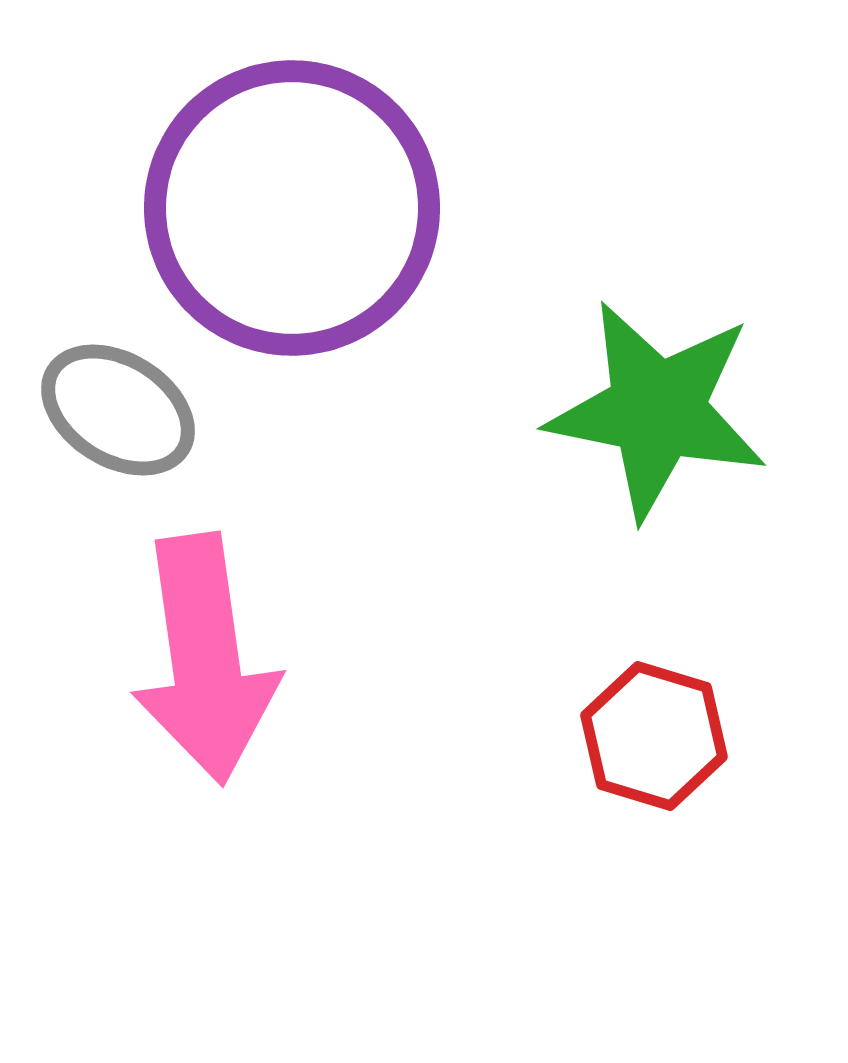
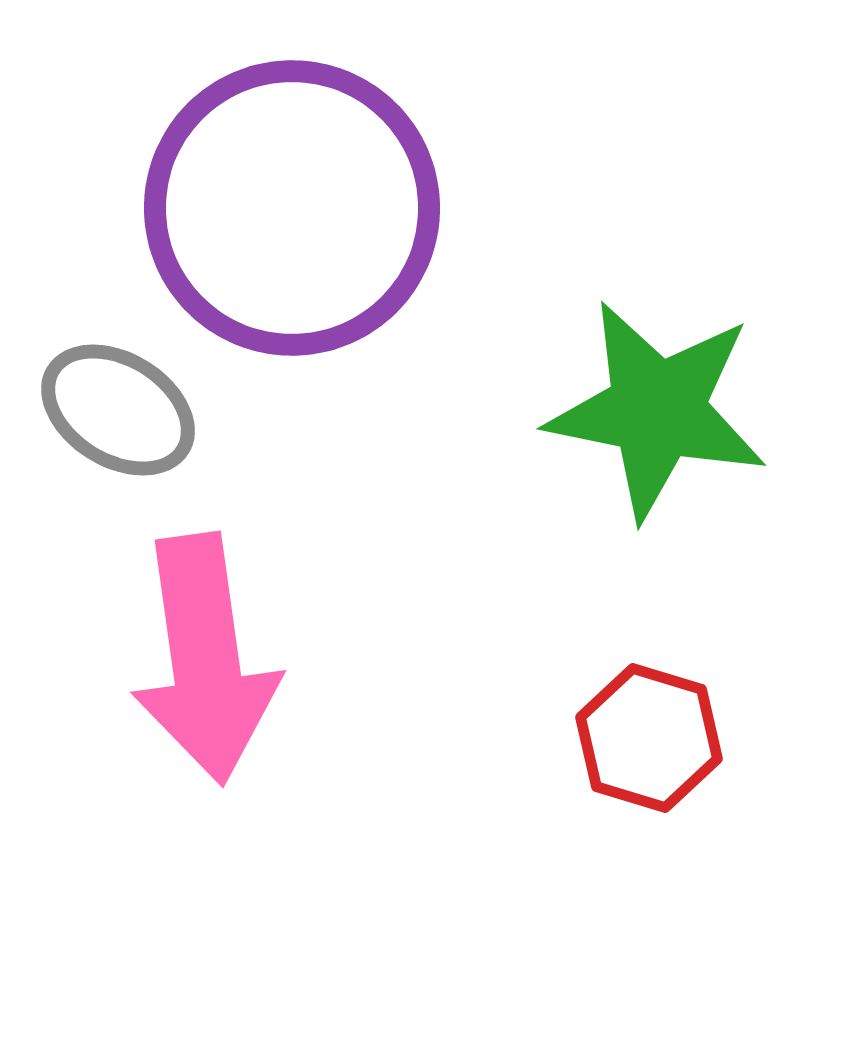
red hexagon: moved 5 px left, 2 px down
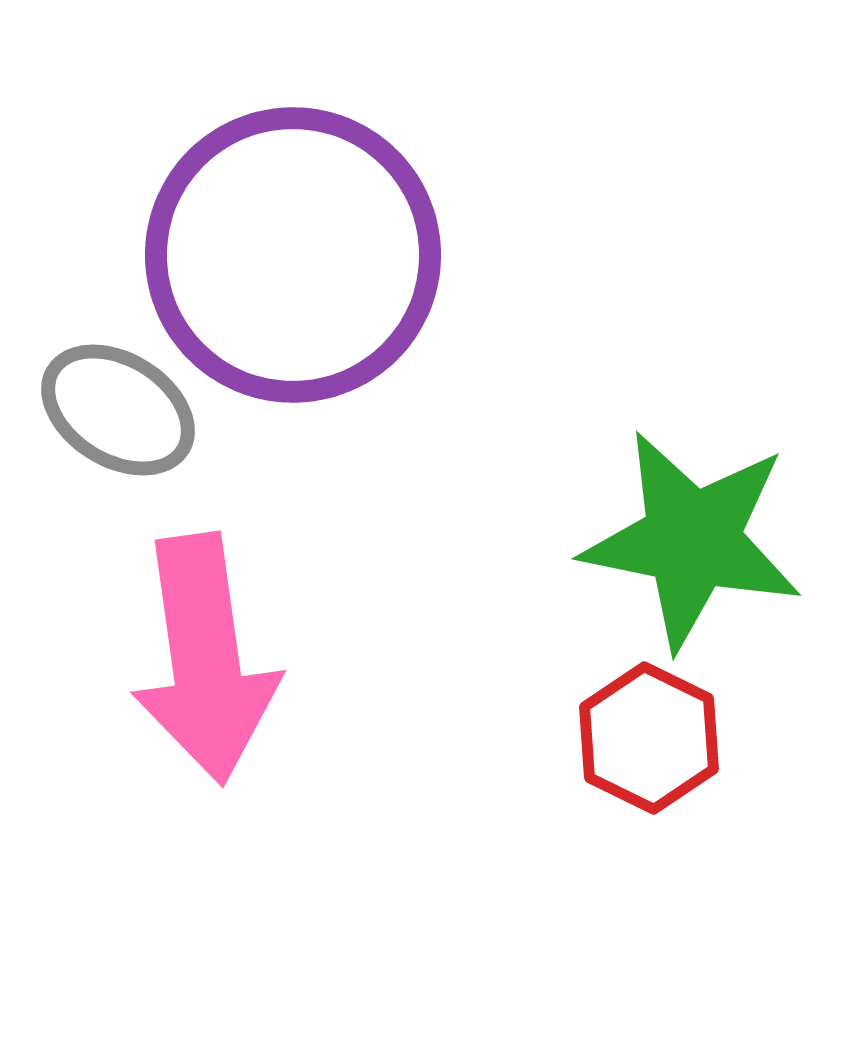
purple circle: moved 1 px right, 47 px down
green star: moved 35 px right, 130 px down
red hexagon: rotated 9 degrees clockwise
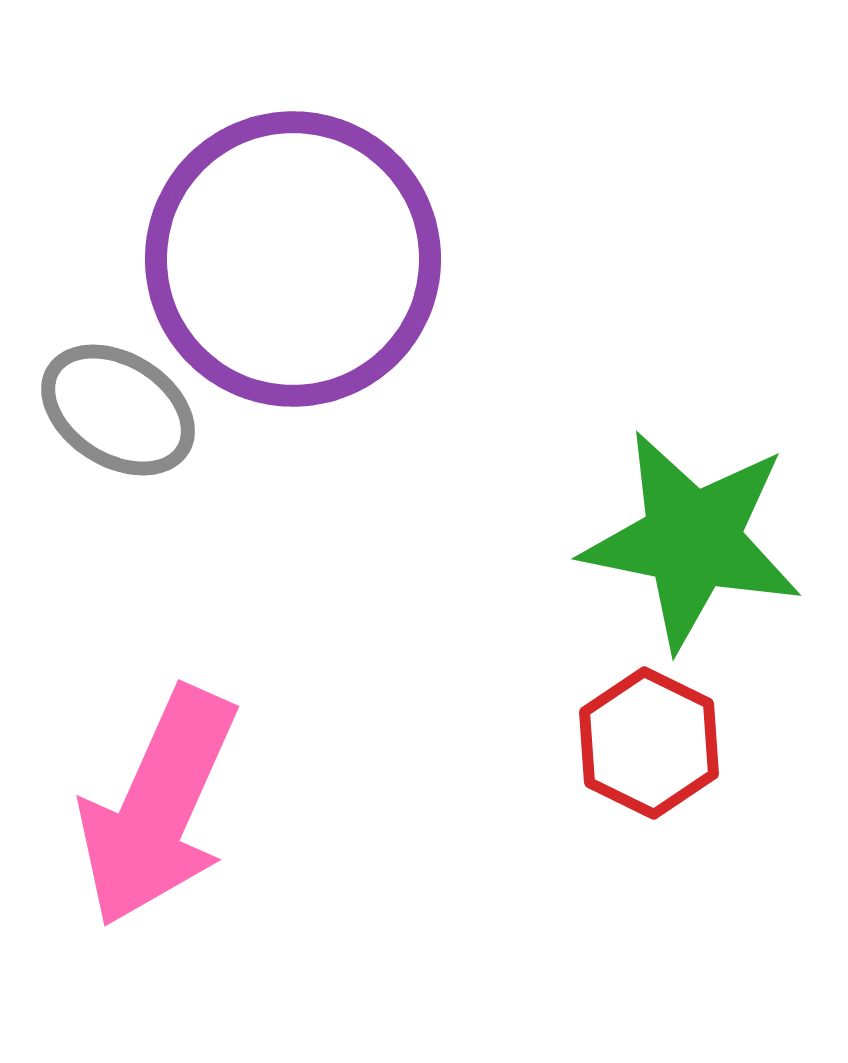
purple circle: moved 4 px down
pink arrow: moved 47 px left, 148 px down; rotated 32 degrees clockwise
red hexagon: moved 5 px down
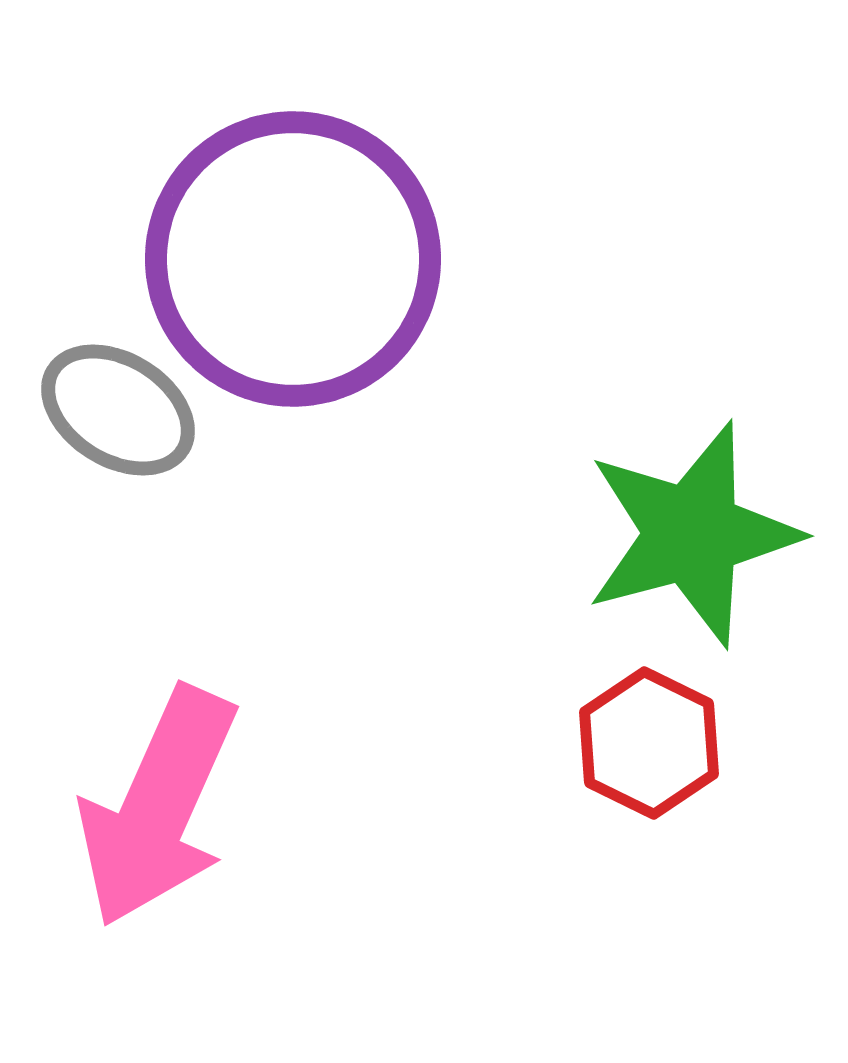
green star: moved 6 px up; rotated 26 degrees counterclockwise
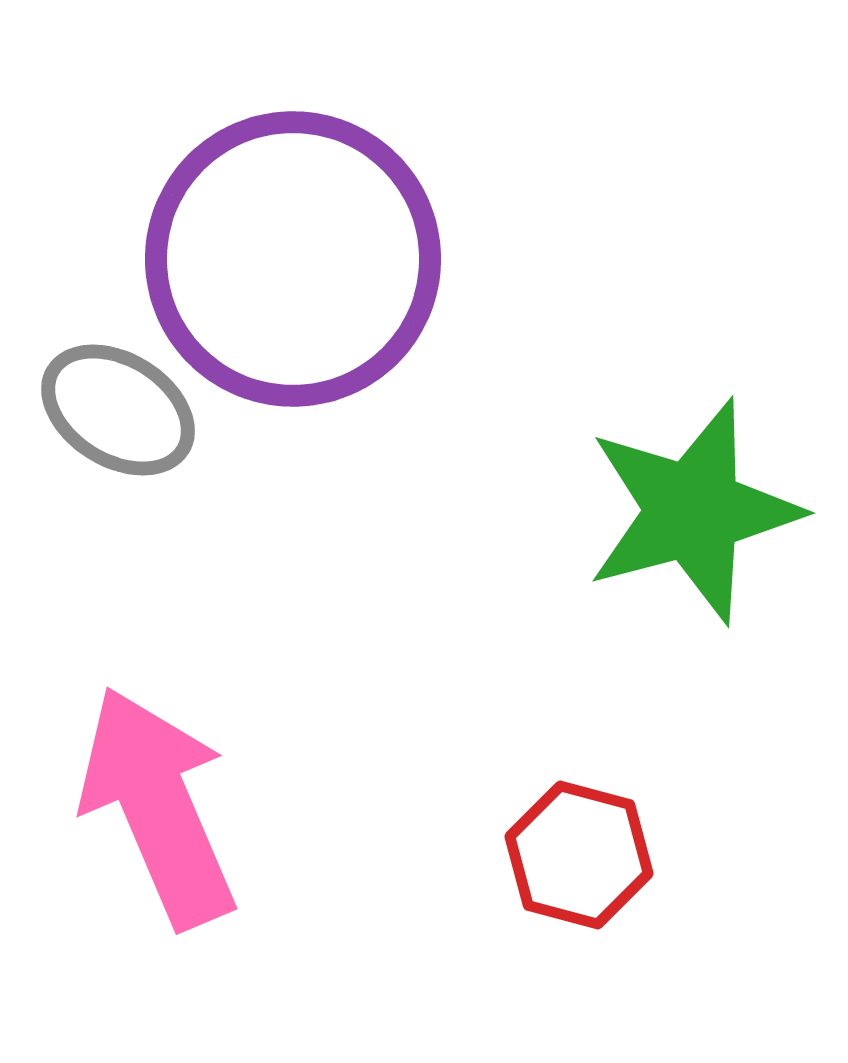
green star: moved 1 px right, 23 px up
red hexagon: moved 70 px left, 112 px down; rotated 11 degrees counterclockwise
pink arrow: rotated 133 degrees clockwise
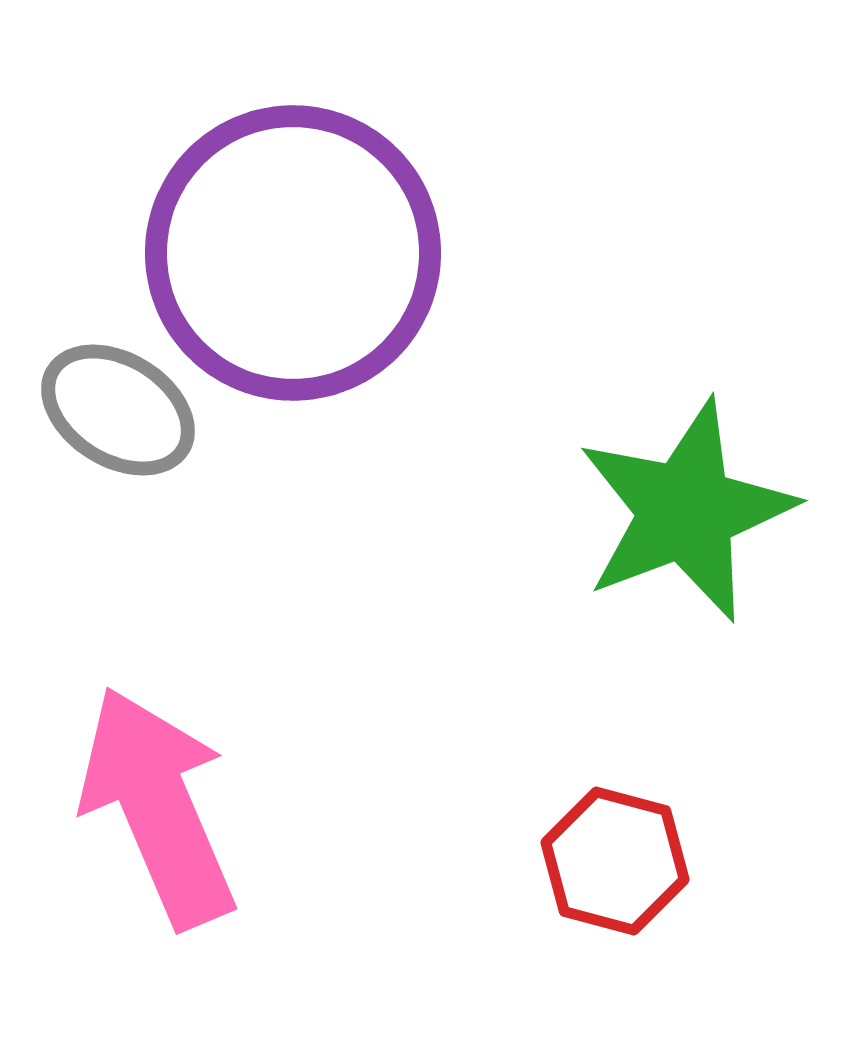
purple circle: moved 6 px up
green star: moved 7 px left; rotated 6 degrees counterclockwise
red hexagon: moved 36 px right, 6 px down
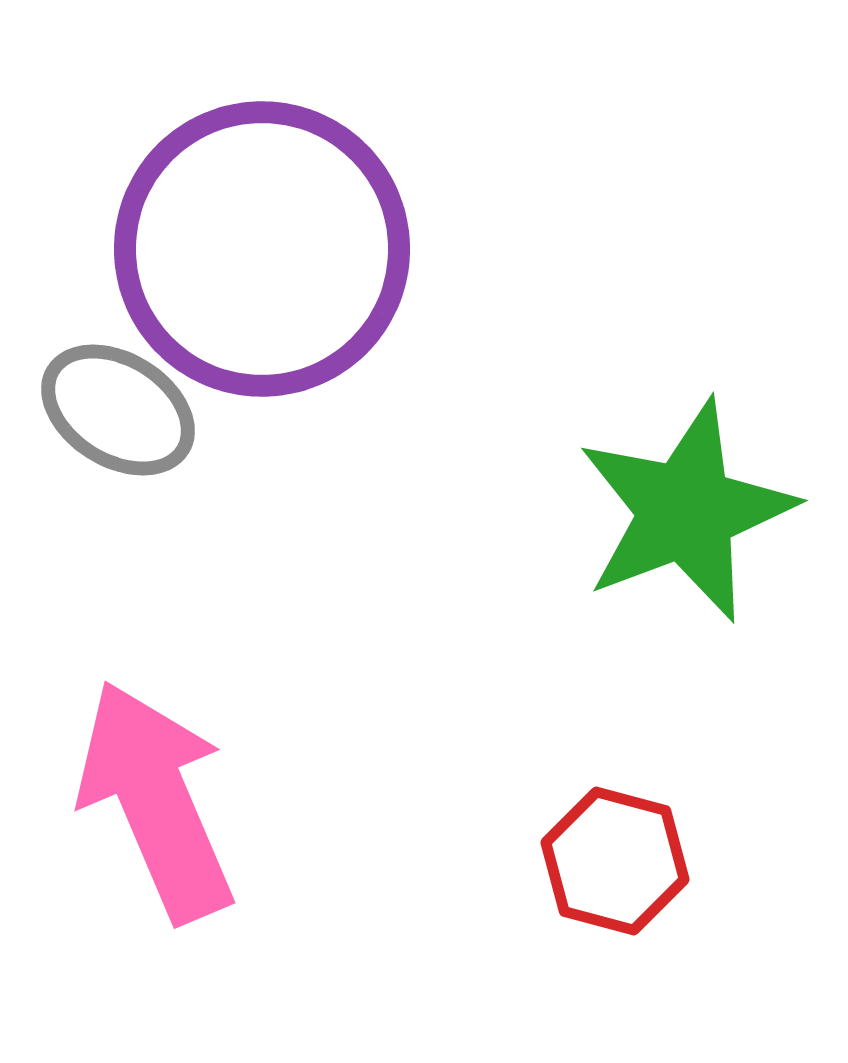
purple circle: moved 31 px left, 4 px up
pink arrow: moved 2 px left, 6 px up
